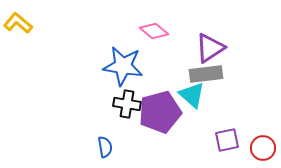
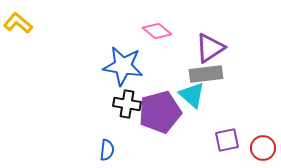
pink diamond: moved 3 px right
blue semicircle: moved 2 px right, 3 px down; rotated 15 degrees clockwise
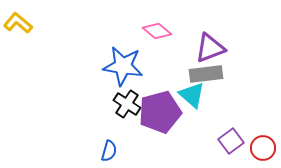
purple triangle: rotated 12 degrees clockwise
black cross: rotated 24 degrees clockwise
purple square: moved 4 px right, 1 px down; rotated 25 degrees counterclockwise
blue semicircle: moved 2 px right, 1 px down; rotated 10 degrees clockwise
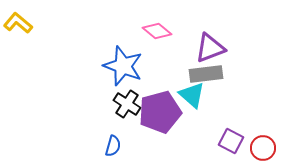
blue star: rotated 12 degrees clockwise
purple square: rotated 25 degrees counterclockwise
blue semicircle: moved 4 px right, 5 px up
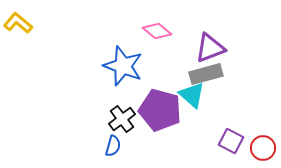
gray rectangle: rotated 8 degrees counterclockwise
black cross: moved 5 px left, 15 px down; rotated 20 degrees clockwise
purple pentagon: moved 2 px up; rotated 30 degrees clockwise
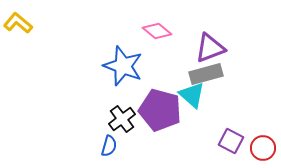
blue semicircle: moved 4 px left
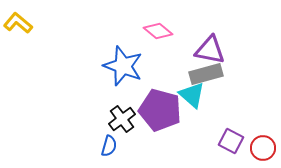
pink diamond: moved 1 px right
purple triangle: moved 2 px down; rotated 32 degrees clockwise
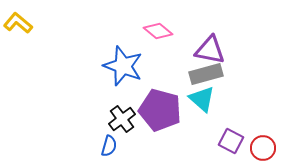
cyan triangle: moved 10 px right, 4 px down
